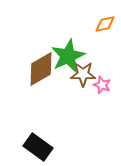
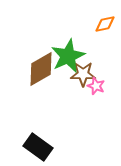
pink star: moved 6 px left, 1 px down
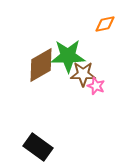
green star: rotated 24 degrees clockwise
brown diamond: moved 4 px up
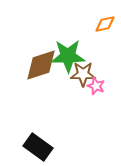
brown diamond: rotated 12 degrees clockwise
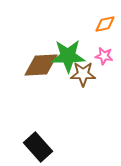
brown diamond: rotated 15 degrees clockwise
pink star: moved 8 px right, 30 px up; rotated 12 degrees counterclockwise
black rectangle: rotated 12 degrees clockwise
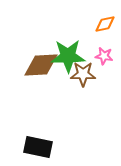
black rectangle: rotated 36 degrees counterclockwise
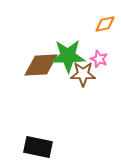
pink star: moved 5 px left, 3 px down; rotated 12 degrees clockwise
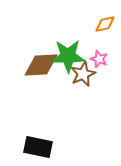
brown star: rotated 25 degrees counterclockwise
